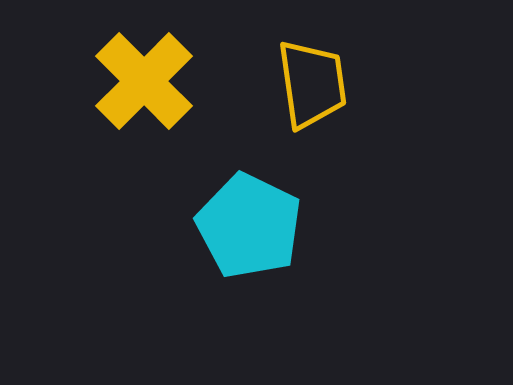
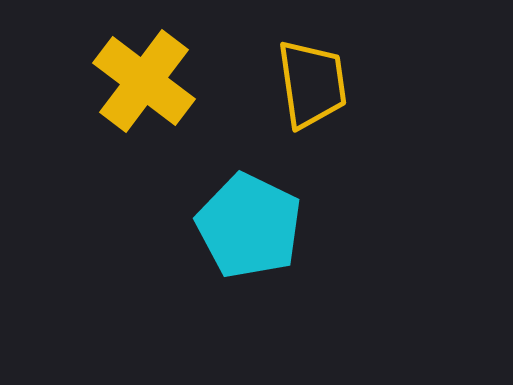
yellow cross: rotated 8 degrees counterclockwise
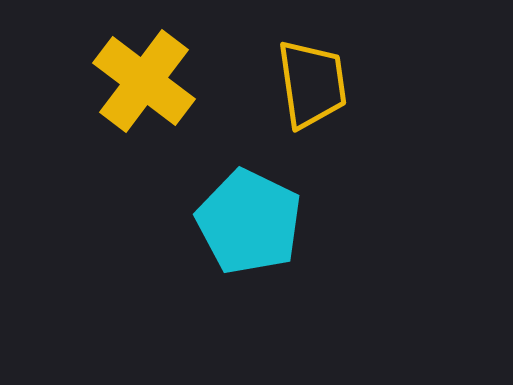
cyan pentagon: moved 4 px up
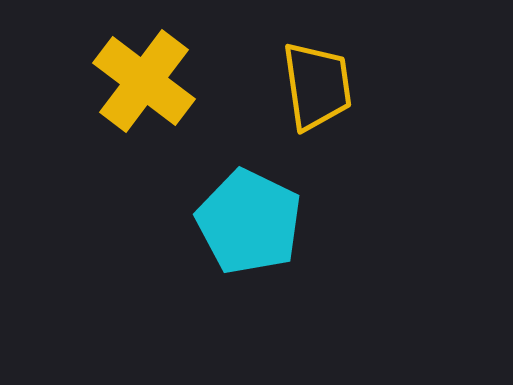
yellow trapezoid: moved 5 px right, 2 px down
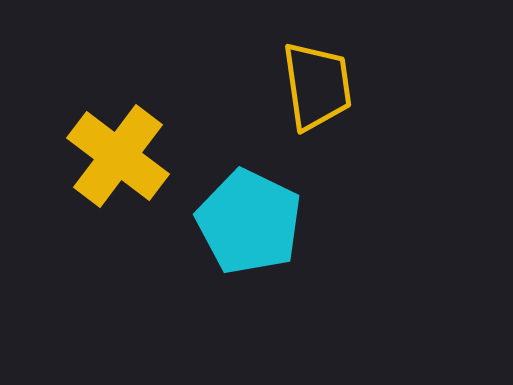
yellow cross: moved 26 px left, 75 px down
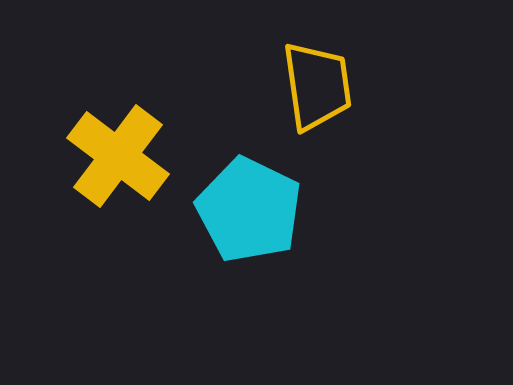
cyan pentagon: moved 12 px up
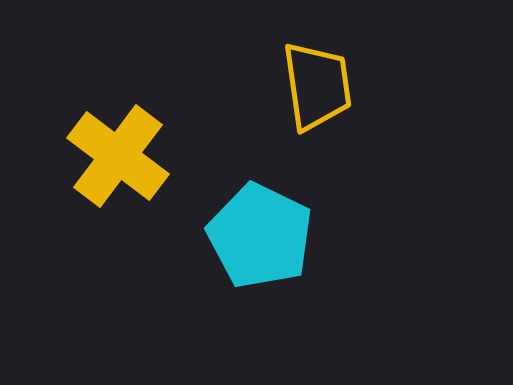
cyan pentagon: moved 11 px right, 26 px down
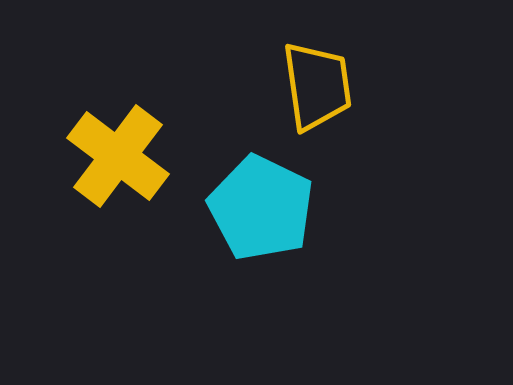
cyan pentagon: moved 1 px right, 28 px up
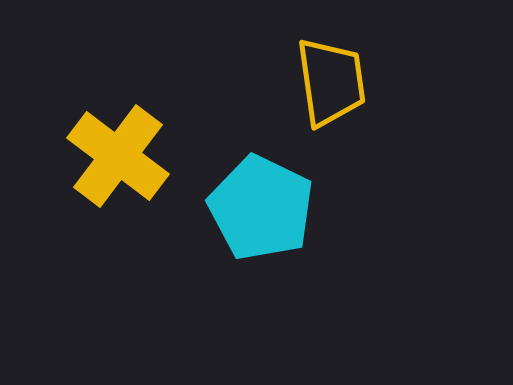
yellow trapezoid: moved 14 px right, 4 px up
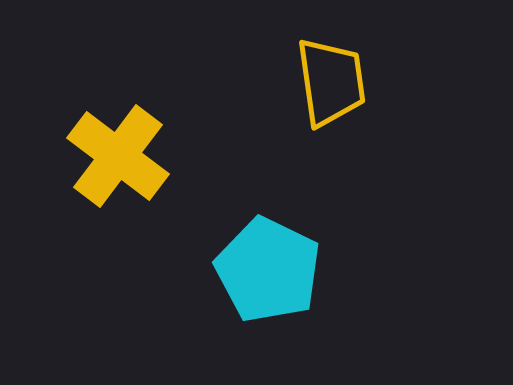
cyan pentagon: moved 7 px right, 62 px down
